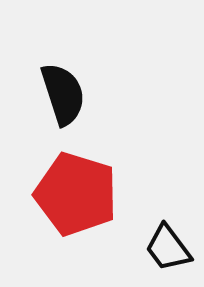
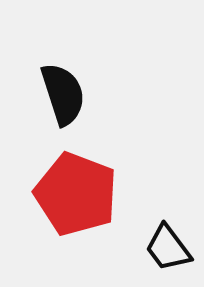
red pentagon: rotated 4 degrees clockwise
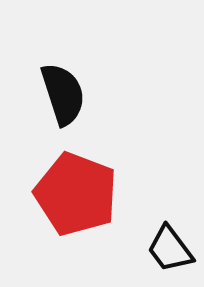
black trapezoid: moved 2 px right, 1 px down
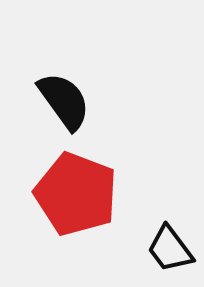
black semicircle: moved 1 px right, 7 px down; rotated 18 degrees counterclockwise
